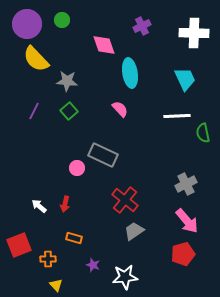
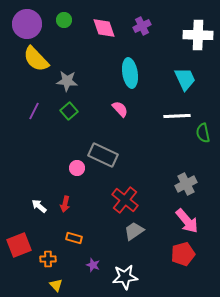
green circle: moved 2 px right
white cross: moved 4 px right, 2 px down
pink diamond: moved 17 px up
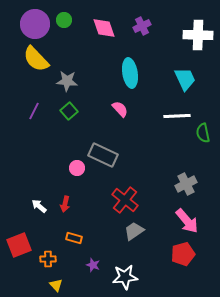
purple circle: moved 8 px right
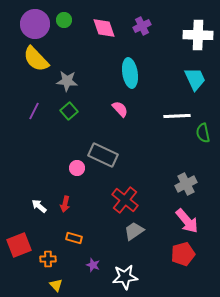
cyan trapezoid: moved 10 px right
